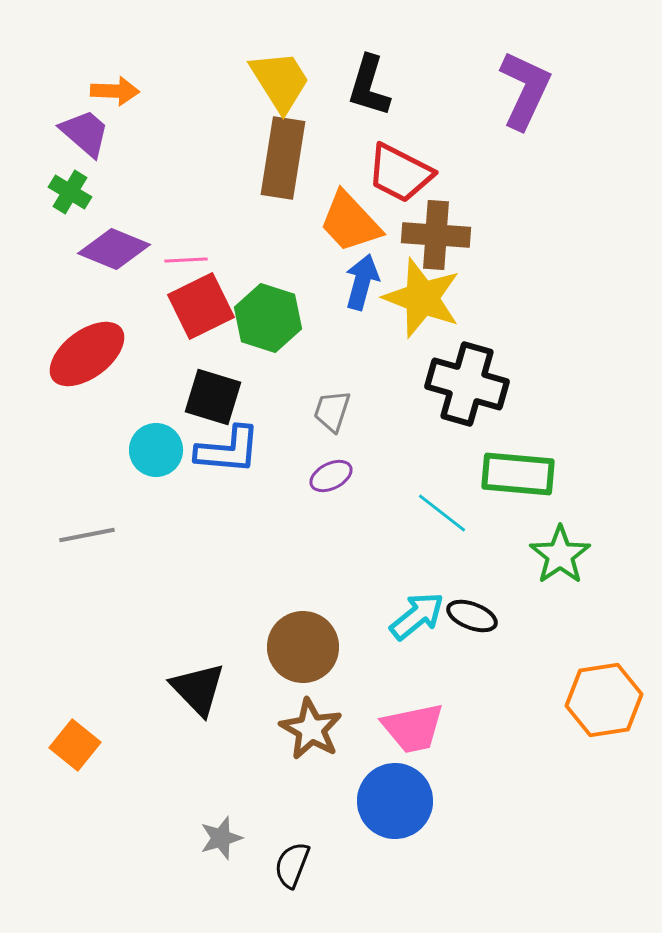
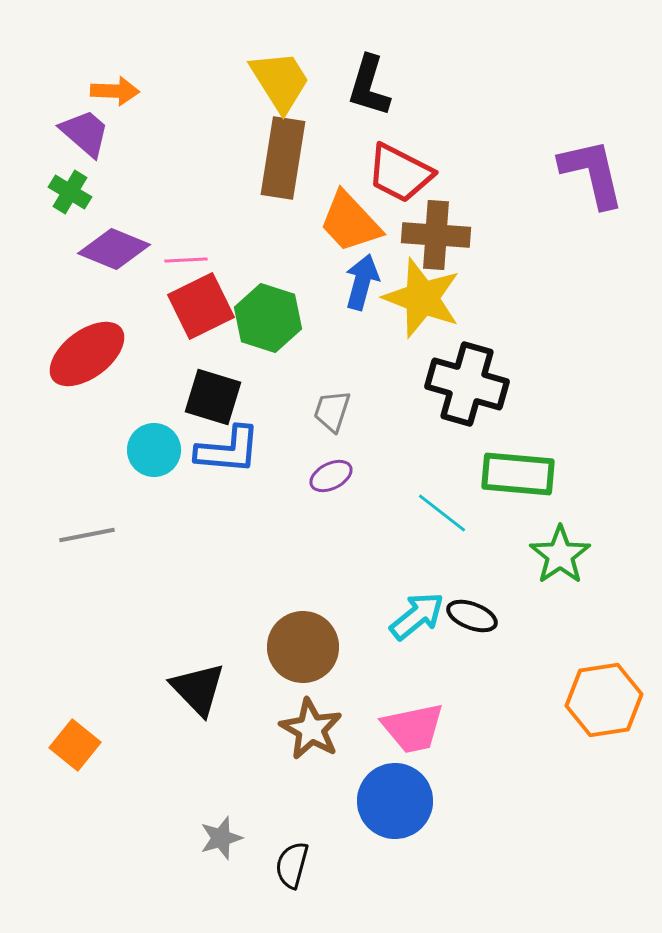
purple L-shape: moved 67 px right, 83 px down; rotated 38 degrees counterclockwise
cyan circle: moved 2 px left
black semicircle: rotated 6 degrees counterclockwise
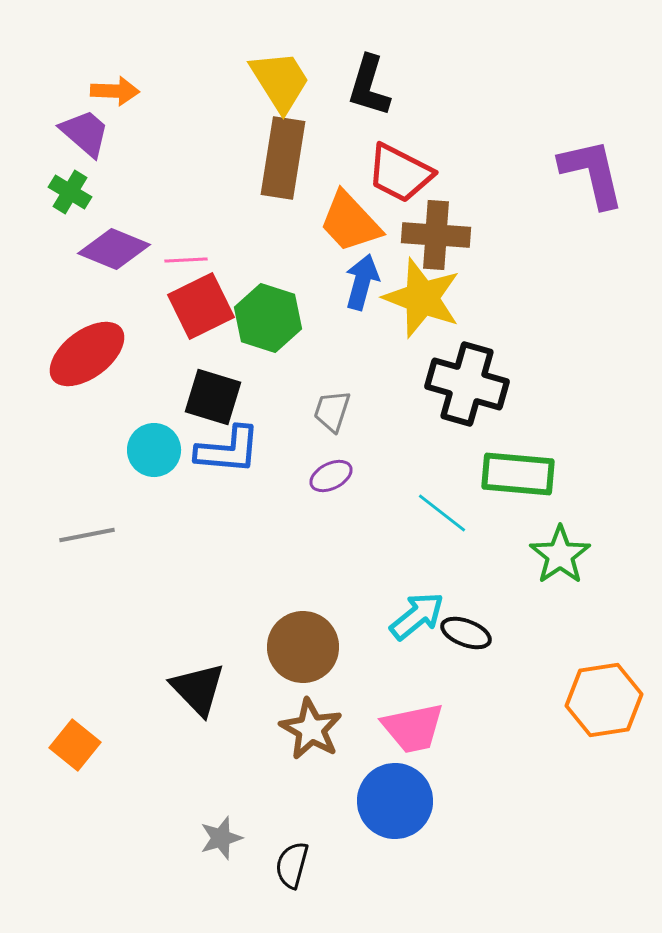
black ellipse: moved 6 px left, 17 px down
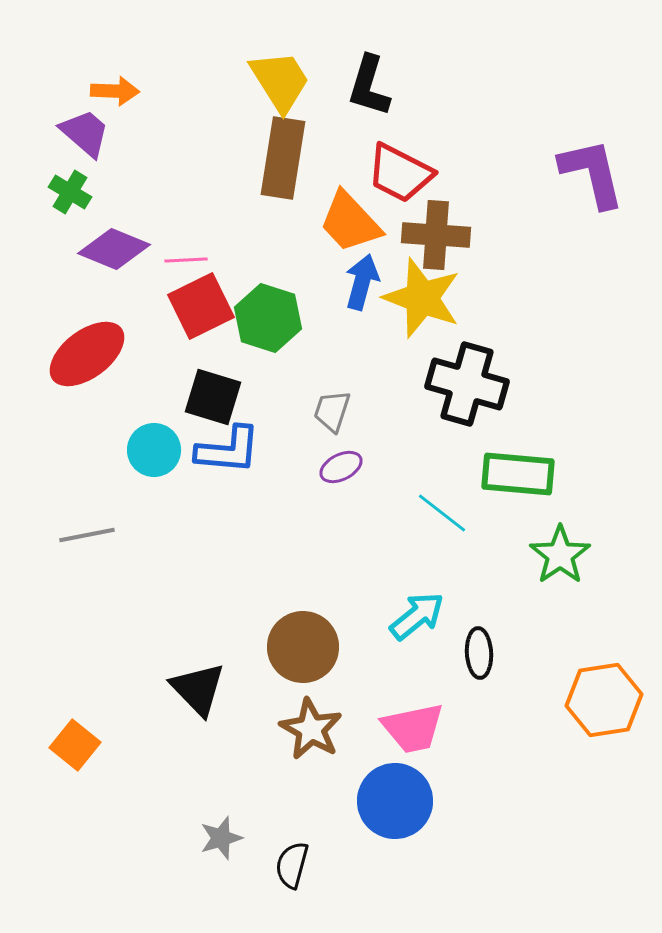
purple ellipse: moved 10 px right, 9 px up
black ellipse: moved 13 px right, 20 px down; rotated 66 degrees clockwise
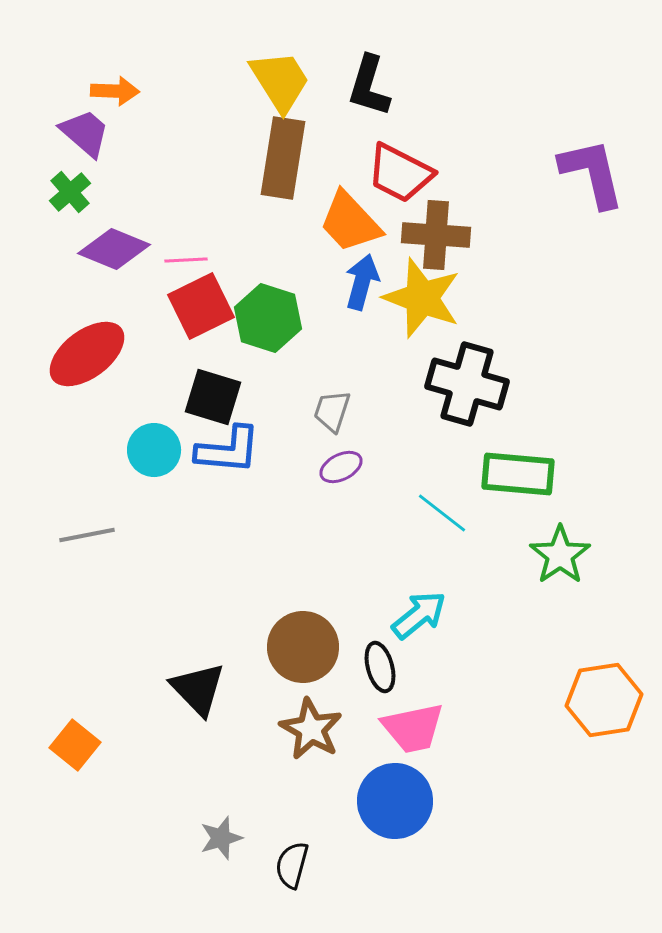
green cross: rotated 18 degrees clockwise
cyan arrow: moved 2 px right, 1 px up
black ellipse: moved 99 px left, 14 px down; rotated 12 degrees counterclockwise
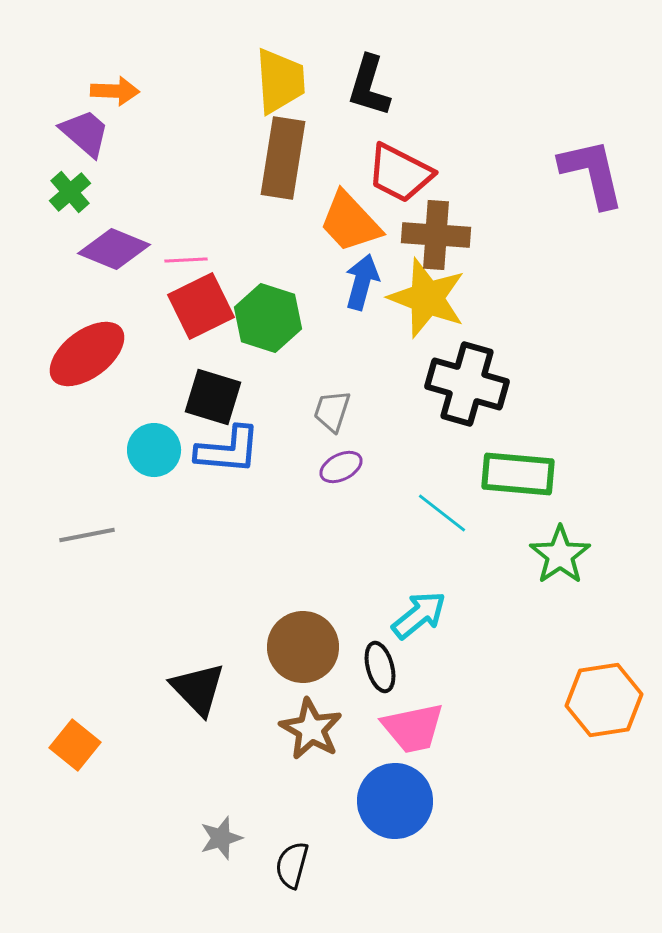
yellow trapezoid: rotated 28 degrees clockwise
yellow star: moved 5 px right
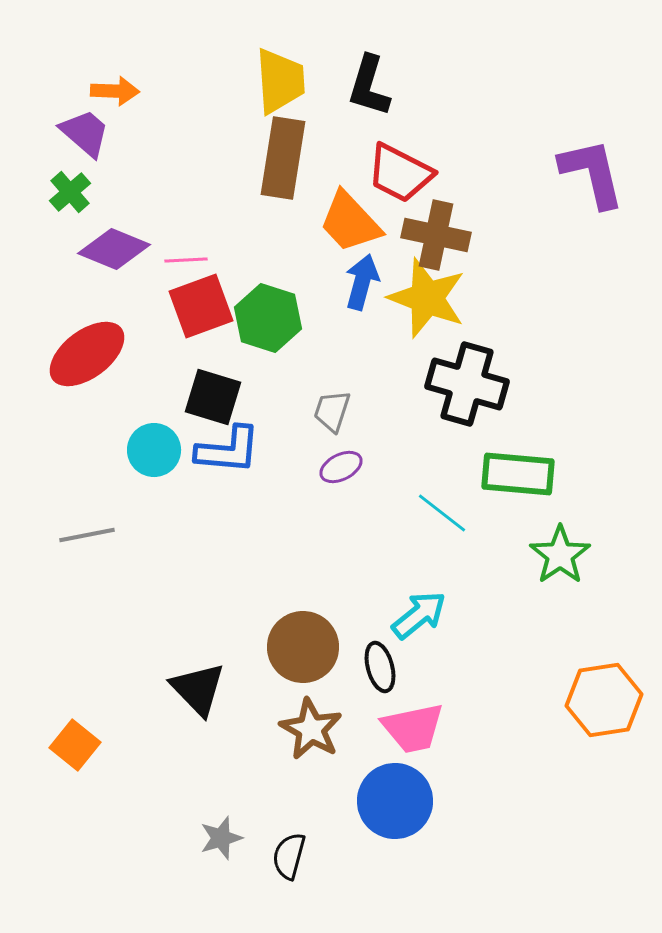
brown cross: rotated 8 degrees clockwise
red square: rotated 6 degrees clockwise
black semicircle: moved 3 px left, 9 px up
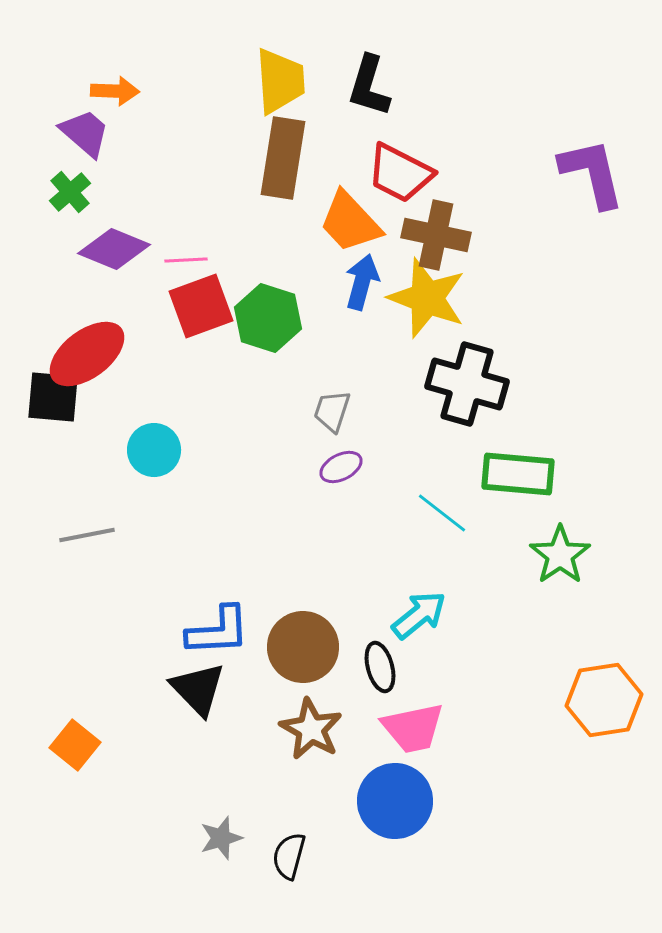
black square: moved 160 px left; rotated 12 degrees counterclockwise
blue L-shape: moved 10 px left, 181 px down; rotated 8 degrees counterclockwise
